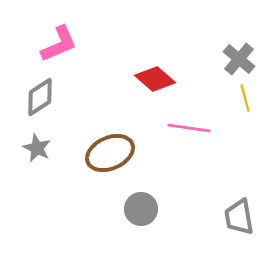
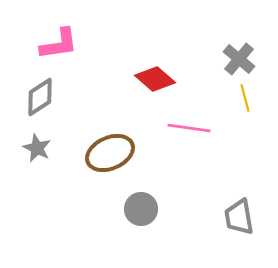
pink L-shape: rotated 15 degrees clockwise
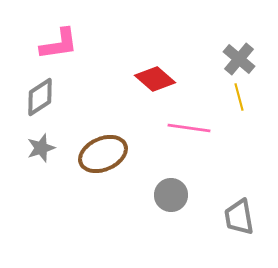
yellow line: moved 6 px left, 1 px up
gray star: moved 4 px right; rotated 28 degrees clockwise
brown ellipse: moved 7 px left, 1 px down
gray circle: moved 30 px right, 14 px up
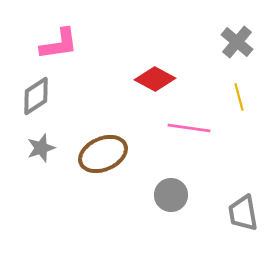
gray cross: moved 2 px left, 17 px up
red diamond: rotated 12 degrees counterclockwise
gray diamond: moved 4 px left, 1 px up
gray trapezoid: moved 4 px right, 4 px up
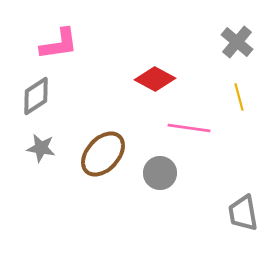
gray star: rotated 28 degrees clockwise
brown ellipse: rotated 24 degrees counterclockwise
gray circle: moved 11 px left, 22 px up
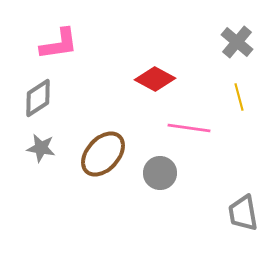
gray diamond: moved 2 px right, 2 px down
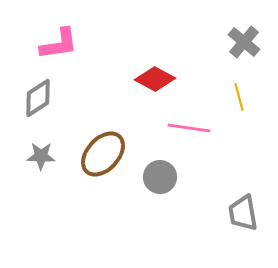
gray cross: moved 7 px right
gray star: moved 8 px down; rotated 8 degrees counterclockwise
gray circle: moved 4 px down
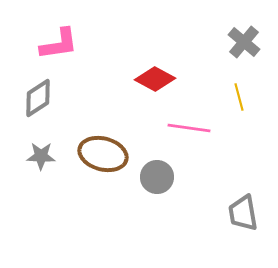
brown ellipse: rotated 63 degrees clockwise
gray circle: moved 3 px left
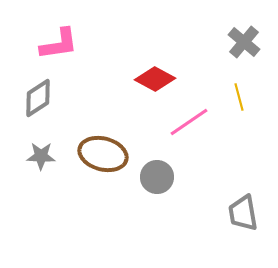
pink line: moved 6 px up; rotated 42 degrees counterclockwise
